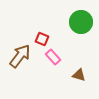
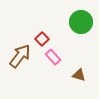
red square: rotated 24 degrees clockwise
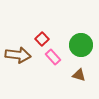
green circle: moved 23 px down
brown arrow: moved 2 px left, 1 px up; rotated 60 degrees clockwise
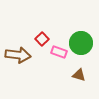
green circle: moved 2 px up
pink rectangle: moved 6 px right, 5 px up; rotated 28 degrees counterclockwise
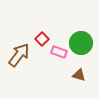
brown arrow: moved 1 px right; rotated 60 degrees counterclockwise
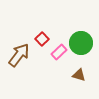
pink rectangle: rotated 63 degrees counterclockwise
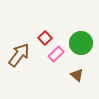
red square: moved 3 px right, 1 px up
pink rectangle: moved 3 px left, 2 px down
brown triangle: moved 2 px left; rotated 24 degrees clockwise
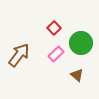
red square: moved 9 px right, 10 px up
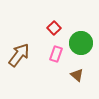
pink rectangle: rotated 28 degrees counterclockwise
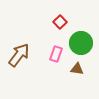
red square: moved 6 px right, 6 px up
brown triangle: moved 6 px up; rotated 32 degrees counterclockwise
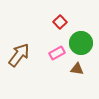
pink rectangle: moved 1 px right, 1 px up; rotated 42 degrees clockwise
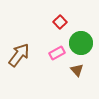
brown triangle: moved 1 px down; rotated 40 degrees clockwise
